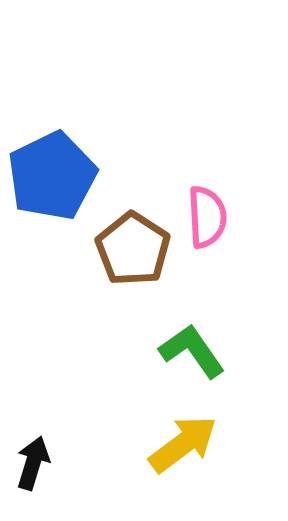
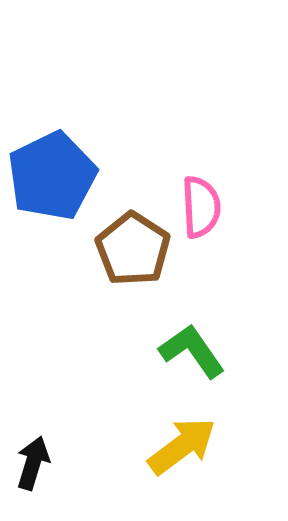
pink semicircle: moved 6 px left, 10 px up
yellow arrow: moved 1 px left, 2 px down
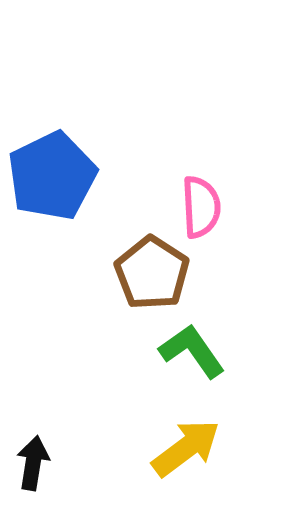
brown pentagon: moved 19 px right, 24 px down
yellow arrow: moved 4 px right, 2 px down
black arrow: rotated 8 degrees counterclockwise
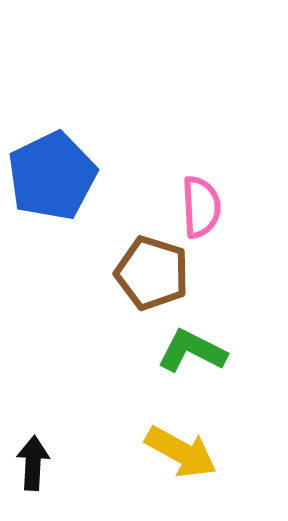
brown pentagon: rotated 16 degrees counterclockwise
green L-shape: rotated 28 degrees counterclockwise
yellow arrow: moved 5 px left, 4 px down; rotated 66 degrees clockwise
black arrow: rotated 6 degrees counterclockwise
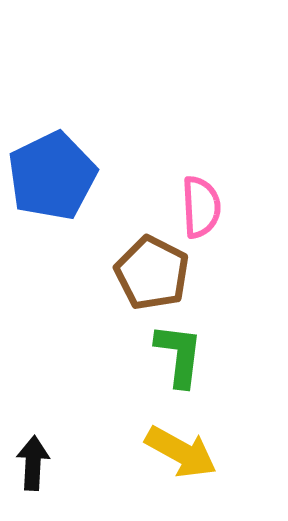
brown pentagon: rotated 10 degrees clockwise
green L-shape: moved 13 px left, 4 px down; rotated 70 degrees clockwise
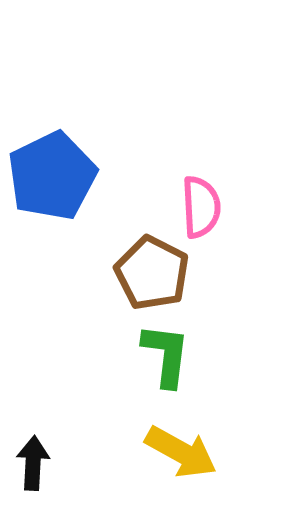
green L-shape: moved 13 px left
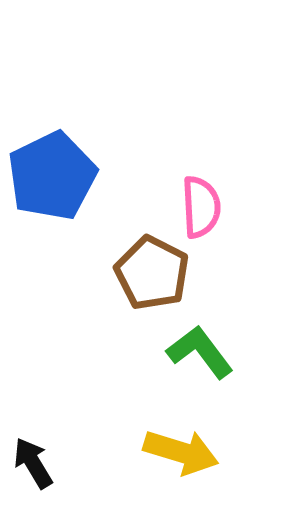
green L-shape: moved 34 px right, 3 px up; rotated 44 degrees counterclockwise
yellow arrow: rotated 12 degrees counterclockwise
black arrow: rotated 34 degrees counterclockwise
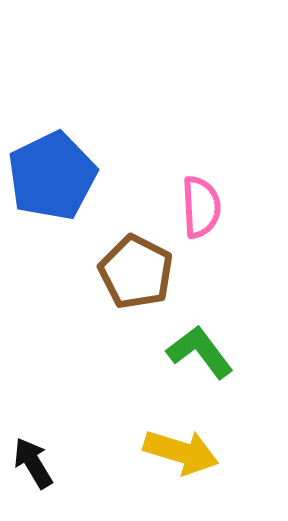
brown pentagon: moved 16 px left, 1 px up
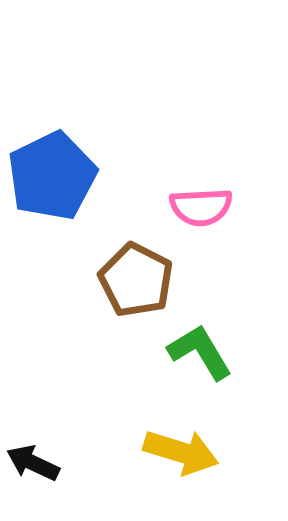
pink semicircle: rotated 90 degrees clockwise
brown pentagon: moved 8 px down
green L-shape: rotated 6 degrees clockwise
black arrow: rotated 34 degrees counterclockwise
